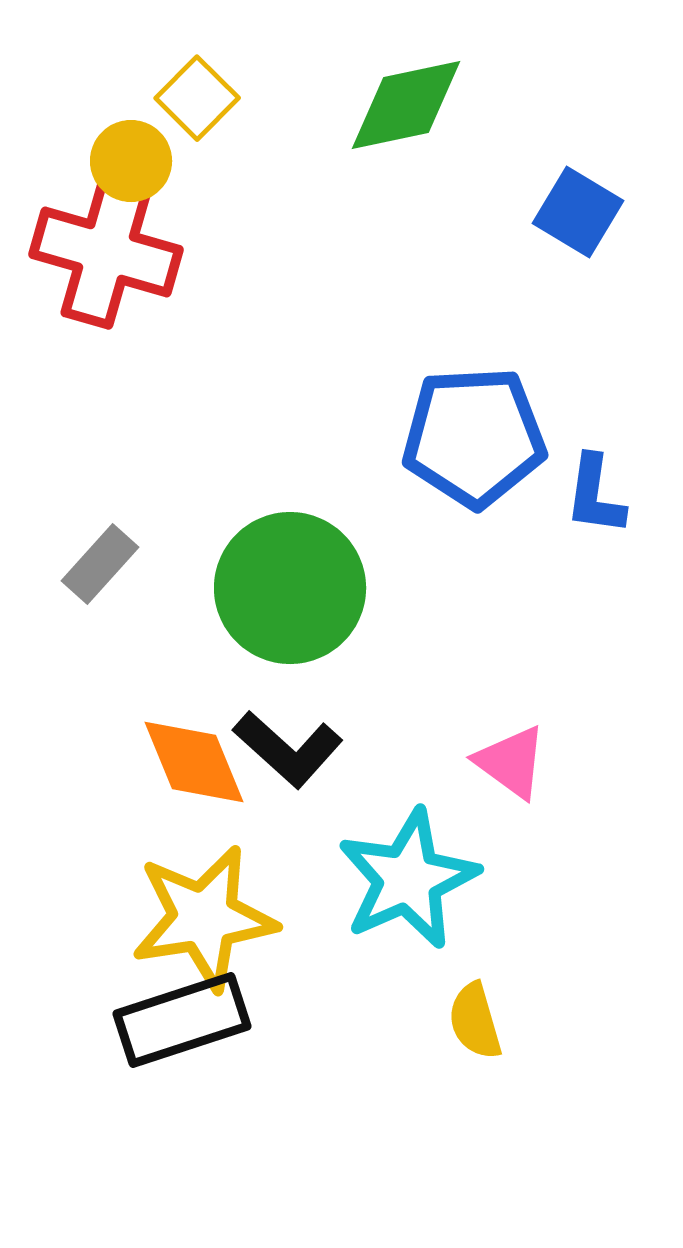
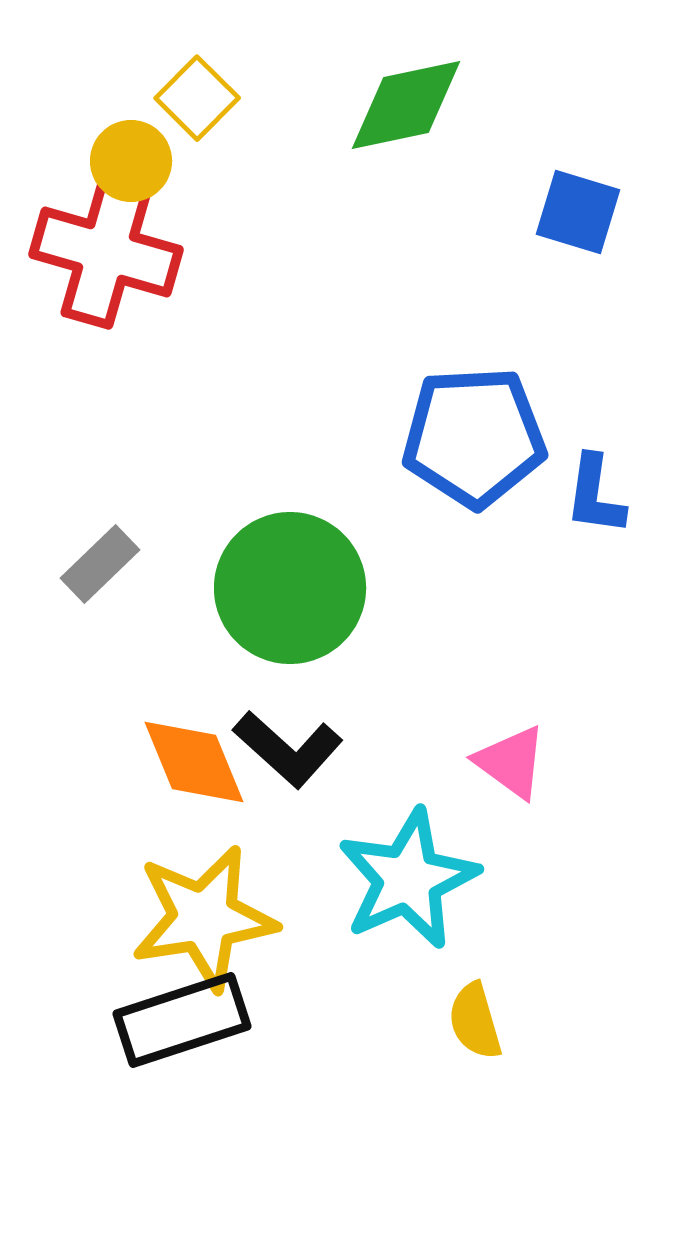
blue square: rotated 14 degrees counterclockwise
gray rectangle: rotated 4 degrees clockwise
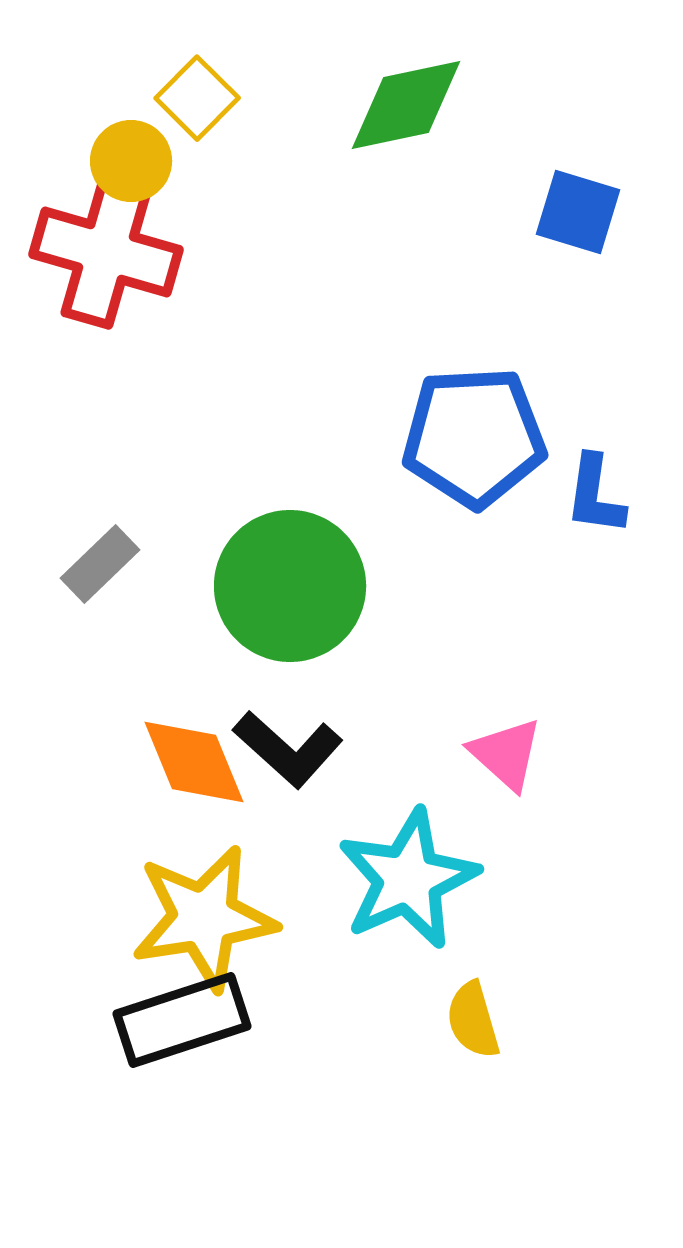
green circle: moved 2 px up
pink triangle: moved 5 px left, 8 px up; rotated 6 degrees clockwise
yellow semicircle: moved 2 px left, 1 px up
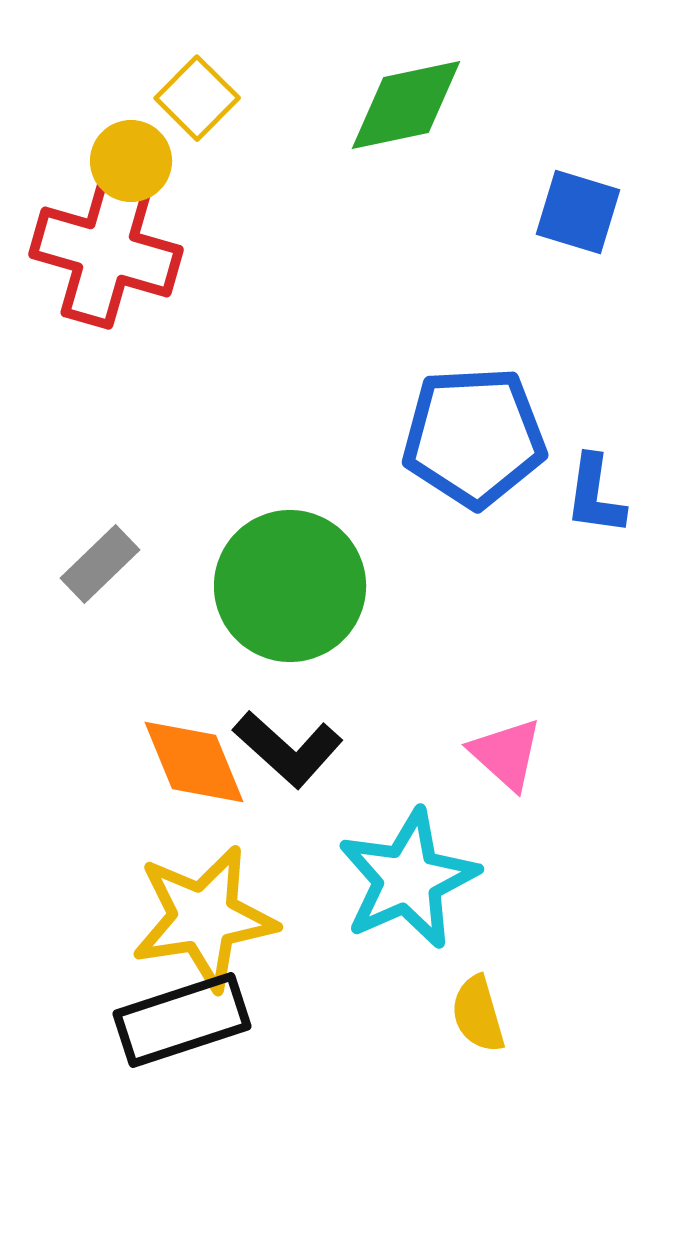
yellow semicircle: moved 5 px right, 6 px up
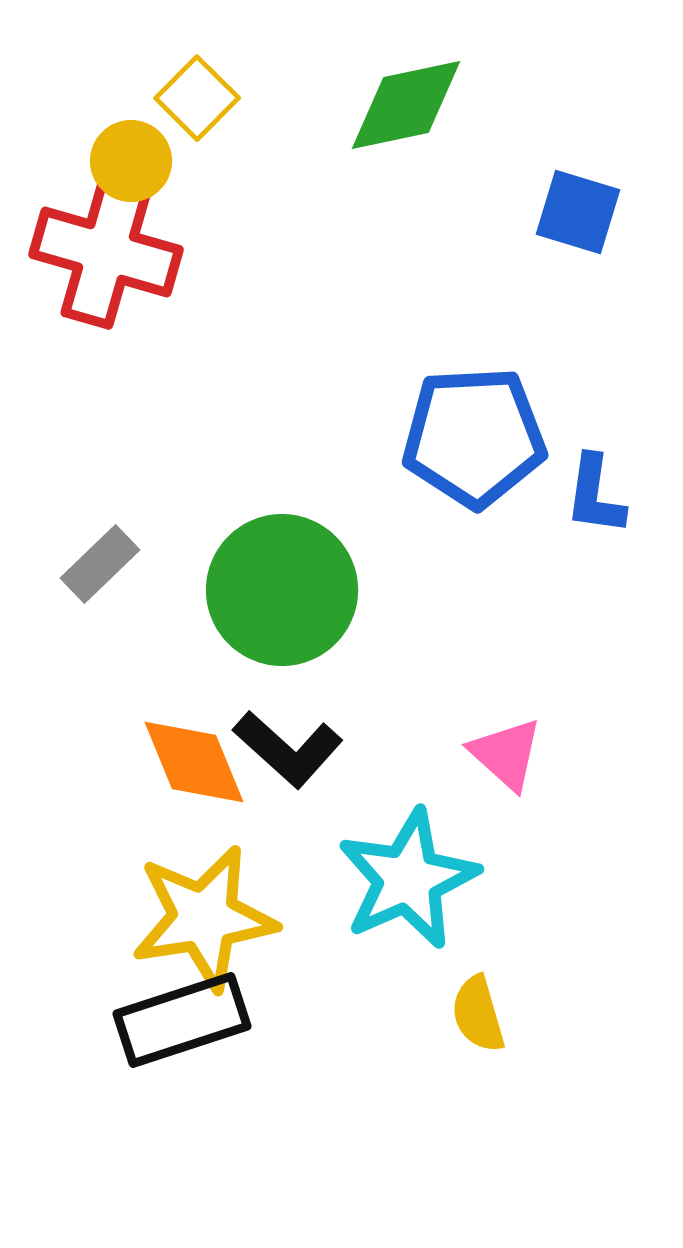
green circle: moved 8 px left, 4 px down
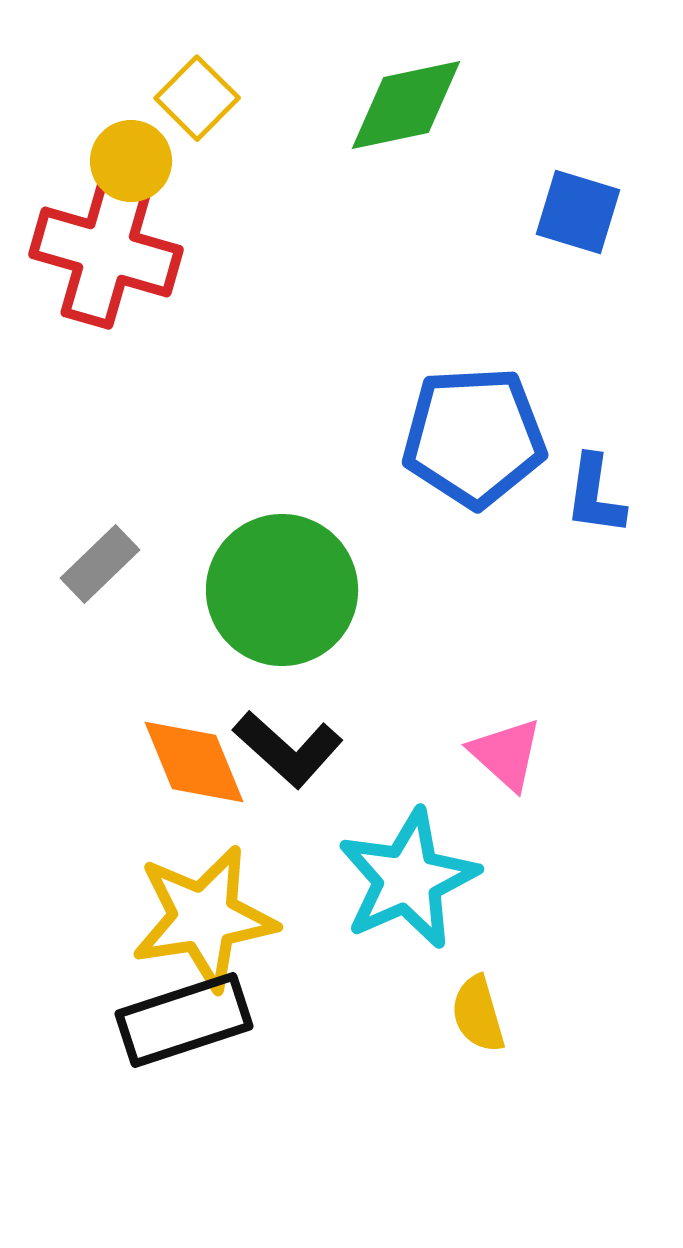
black rectangle: moved 2 px right
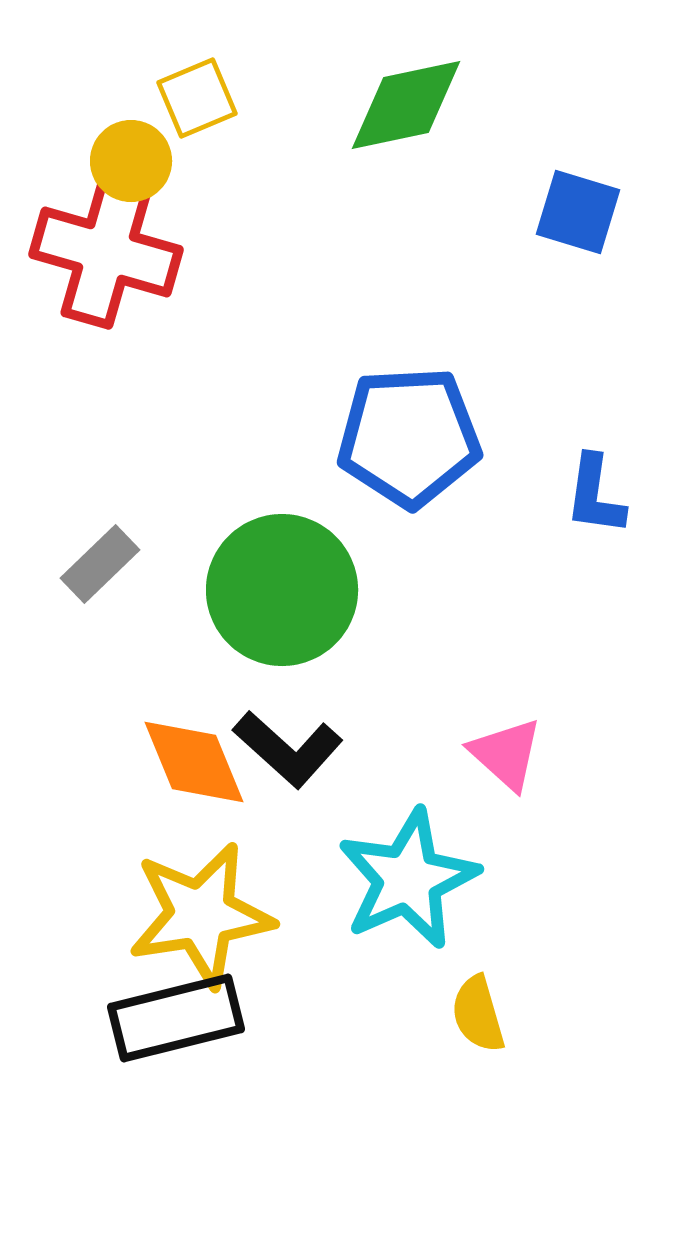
yellow square: rotated 22 degrees clockwise
blue pentagon: moved 65 px left
yellow star: moved 3 px left, 3 px up
black rectangle: moved 8 px left, 2 px up; rotated 4 degrees clockwise
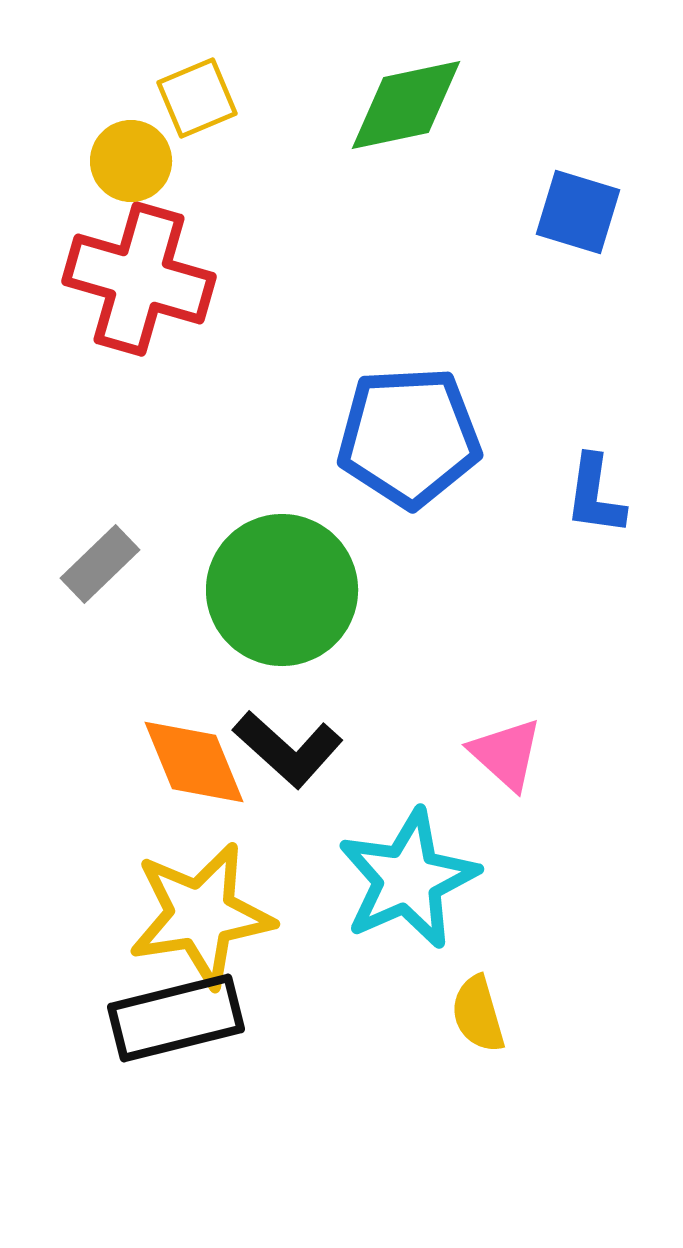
red cross: moved 33 px right, 27 px down
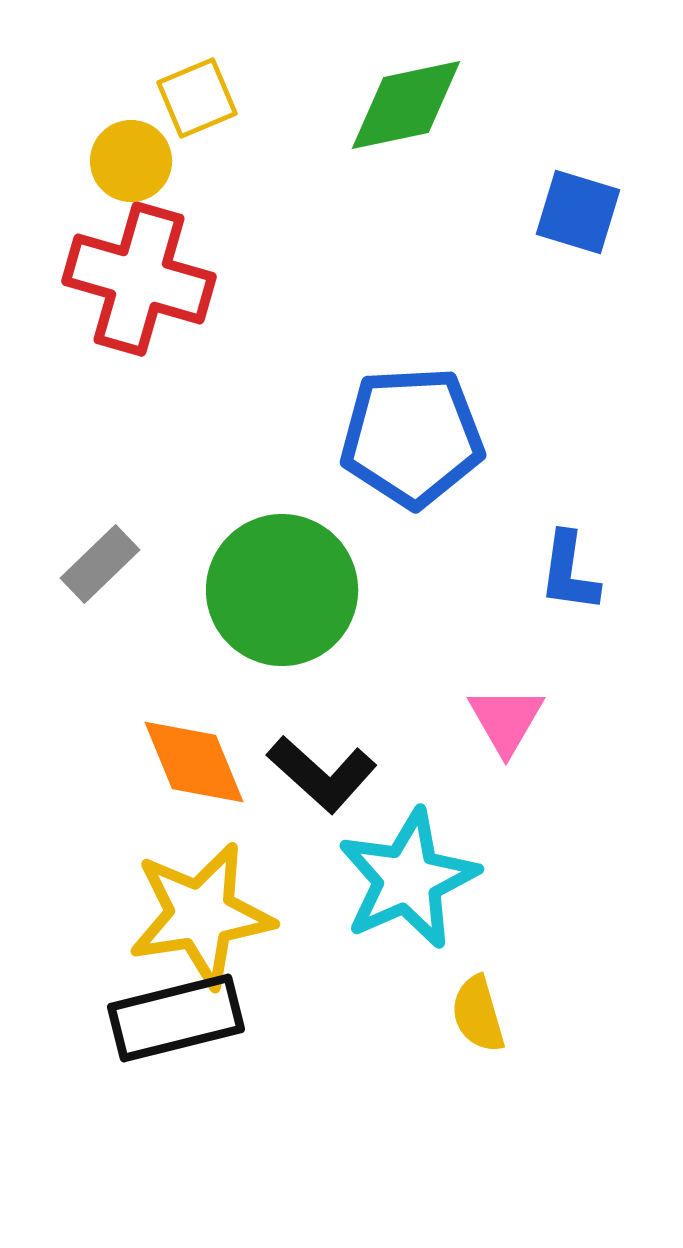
blue pentagon: moved 3 px right
blue L-shape: moved 26 px left, 77 px down
black L-shape: moved 34 px right, 25 px down
pink triangle: moved 34 px up; rotated 18 degrees clockwise
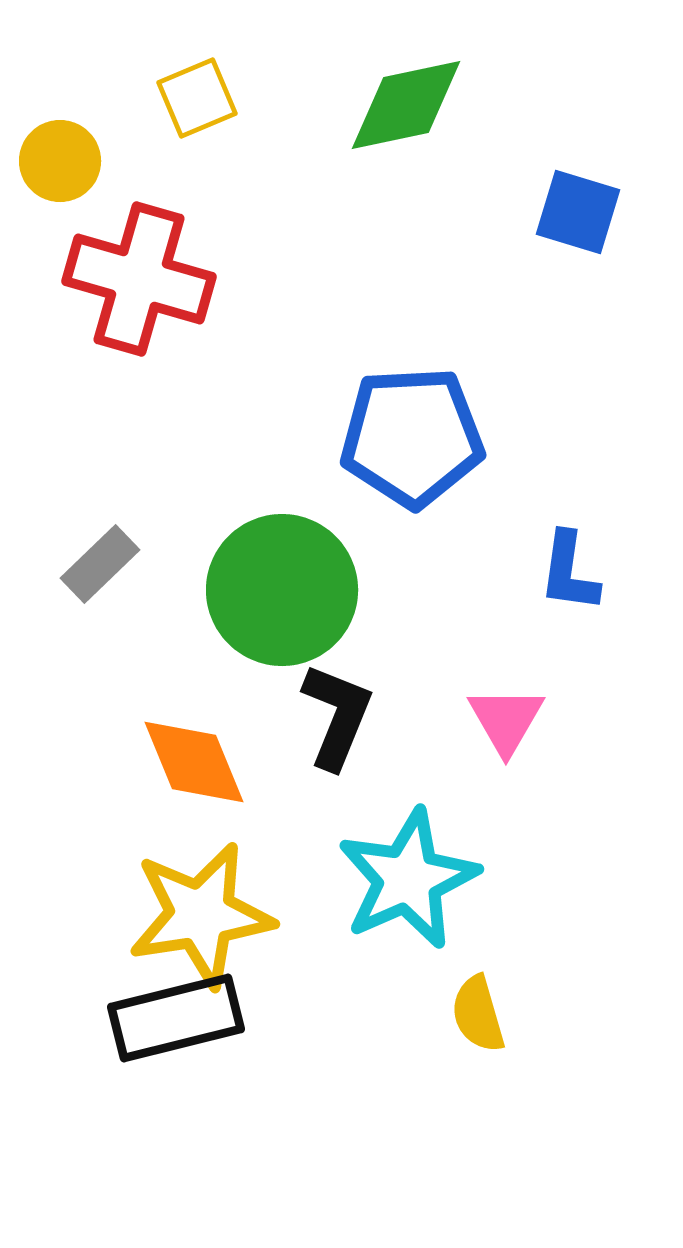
yellow circle: moved 71 px left
black L-shape: moved 15 px right, 58 px up; rotated 110 degrees counterclockwise
